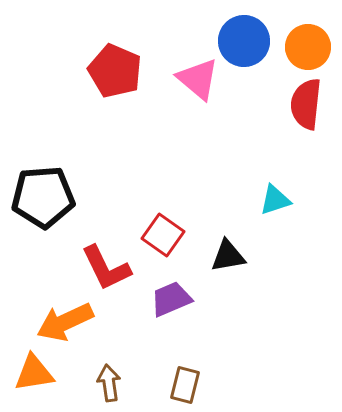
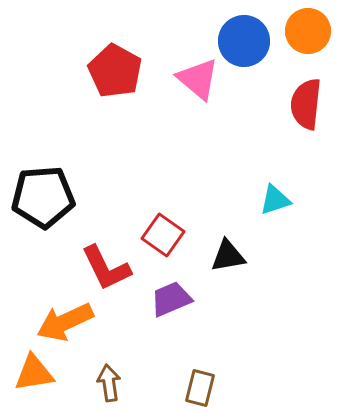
orange circle: moved 16 px up
red pentagon: rotated 6 degrees clockwise
brown rectangle: moved 15 px right, 3 px down
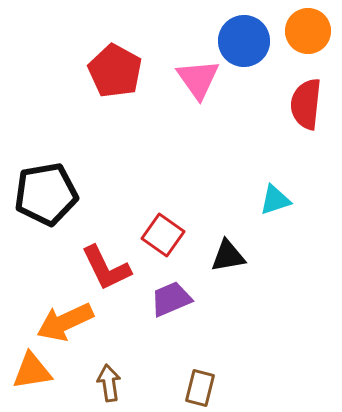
pink triangle: rotated 15 degrees clockwise
black pentagon: moved 3 px right, 3 px up; rotated 6 degrees counterclockwise
orange triangle: moved 2 px left, 2 px up
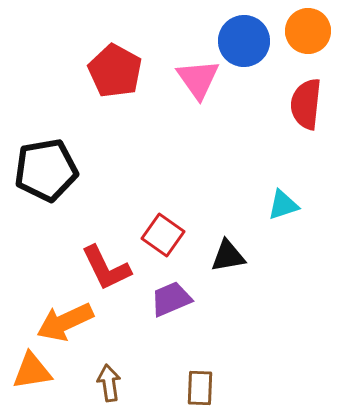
black pentagon: moved 24 px up
cyan triangle: moved 8 px right, 5 px down
brown rectangle: rotated 12 degrees counterclockwise
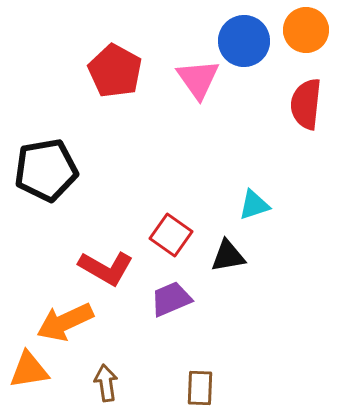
orange circle: moved 2 px left, 1 px up
cyan triangle: moved 29 px left
red square: moved 8 px right
red L-shape: rotated 34 degrees counterclockwise
orange triangle: moved 3 px left, 1 px up
brown arrow: moved 3 px left
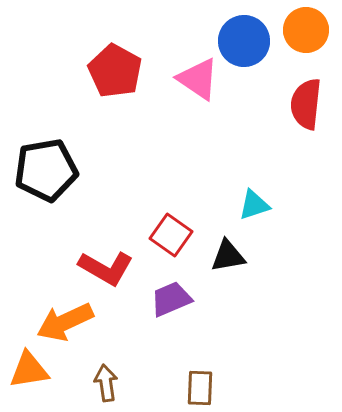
pink triangle: rotated 21 degrees counterclockwise
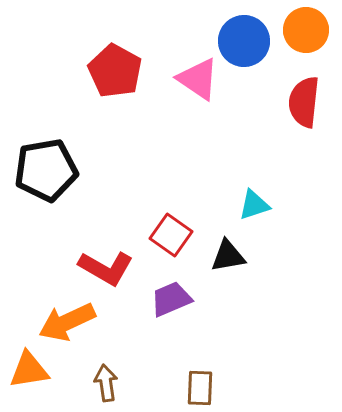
red semicircle: moved 2 px left, 2 px up
orange arrow: moved 2 px right
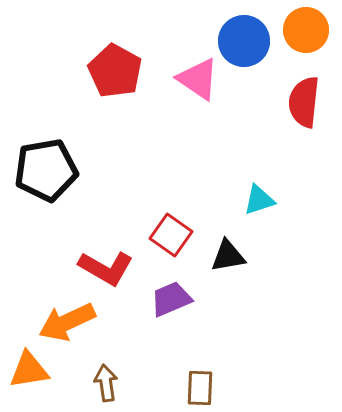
cyan triangle: moved 5 px right, 5 px up
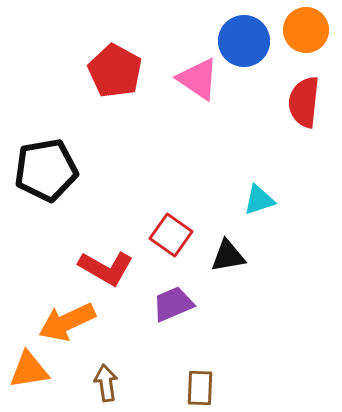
purple trapezoid: moved 2 px right, 5 px down
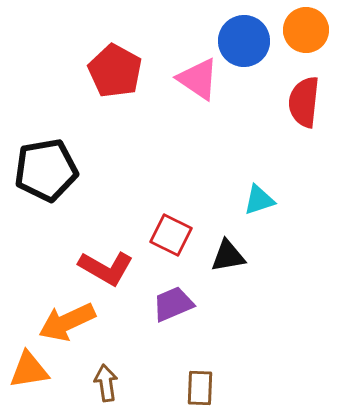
red square: rotated 9 degrees counterclockwise
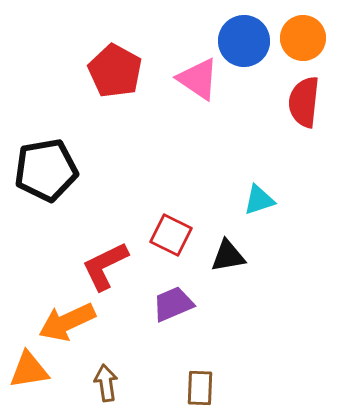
orange circle: moved 3 px left, 8 px down
red L-shape: moved 1 px left, 2 px up; rotated 124 degrees clockwise
